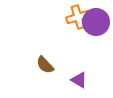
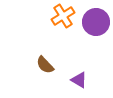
orange cross: moved 15 px left, 1 px up; rotated 15 degrees counterclockwise
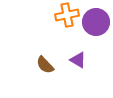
orange cross: moved 4 px right, 1 px up; rotated 20 degrees clockwise
purple triangle: moved 1 px left, 20 px up
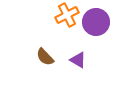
orange cross: rotated 15 degrees counterclockwise
brown semicircle: moved 8 px up
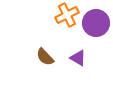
purple circle: moved 1 px down
purple triangle: moved 2 px up
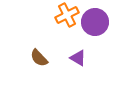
purple circle: moved 1 px left, 1 px up
brown semicircle: moved 6 px left, 1 px down
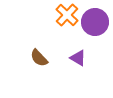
orange cross: rotated 20 degrees counterclockwise
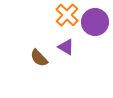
purple triangle: moved 12 px left, 11 px up
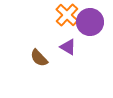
purple circle: moved 5 px left
purple triangle: moved 2 px right
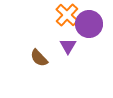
purple circle: moved 1 px left, 2 px down
purple triangle: moved 1 px up; rotated 30 degrees clockwise
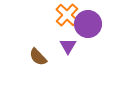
purple circle: moved 1 px left
brown semicircle: moved 1 px left, 1 px up
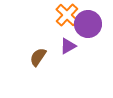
purple triangle: rotated 30 degrees clockwise
brown semicircle: rotated 78 degrees clockwise
